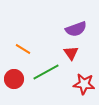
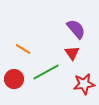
purple semicircle: rotated 110 degrees counterclockwise
red triangle: moved 1 px right
red star: rotated 15 degrees counterclockwise
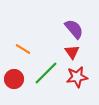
purple semicircle: moved 2 px left
red triangle: moved 1 px up
green line: moved 1 px down; rotated 16 degrees counterclockwise
red star: moved 7 px left, 7 px up
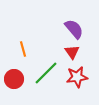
orange line: rotated 42 degrees clockwise
